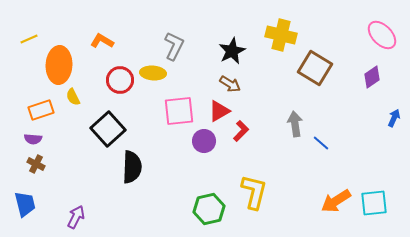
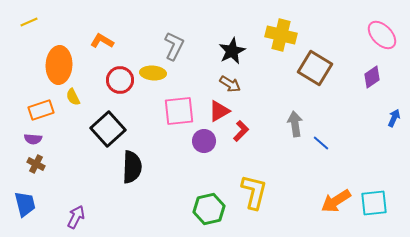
yellow line: moved 17 px up
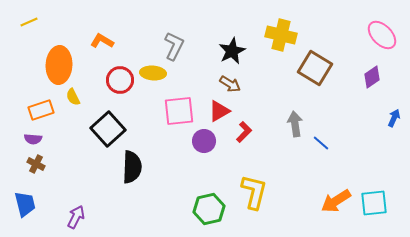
red L-shape: moved 3 px right, 1 px down
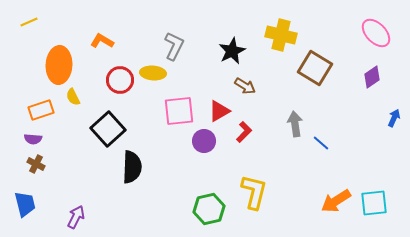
pink ellipse: moved 6 px left, 2 px up
brown arrow: moved 15 px right, 2 px down
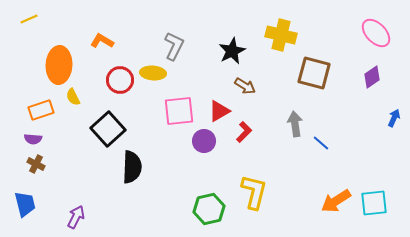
yellow line: moved 3 px up
brown square: moved 1 px left, 5 px down; rotated 16 degrees counterclockwise
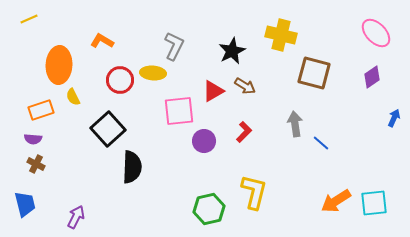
red triangle: moved 6 px left, 20 px up
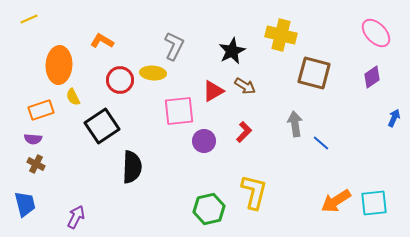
black square: moved 6 px left, 3 px up; rotated 8 degrees clockwise
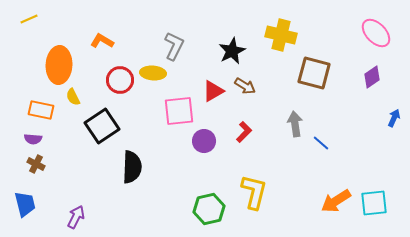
orange rectangle: rotated 30 degrees clockwise
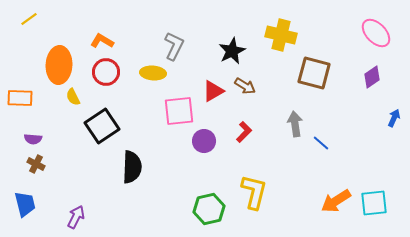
yellow line: rotated 12 degrees counterclockwise
red circle: moved 14 px left, 8 px up
orange rectangle: moved 21 px left, 12 px up; rotated 10 degrees counterclockwise
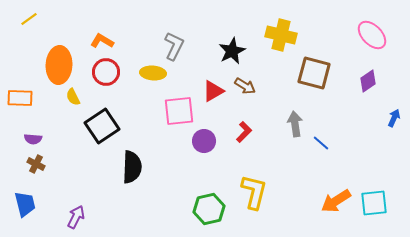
pink ellipse: moved 4 px left, 2 px down
purple diamond: moved 4 px left, 4 px down
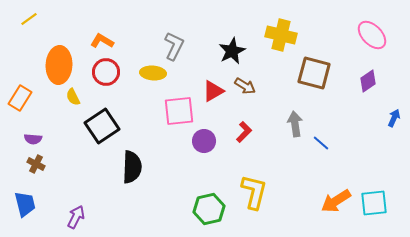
orange rectangle: rotated 60 degrees counterclockwise
